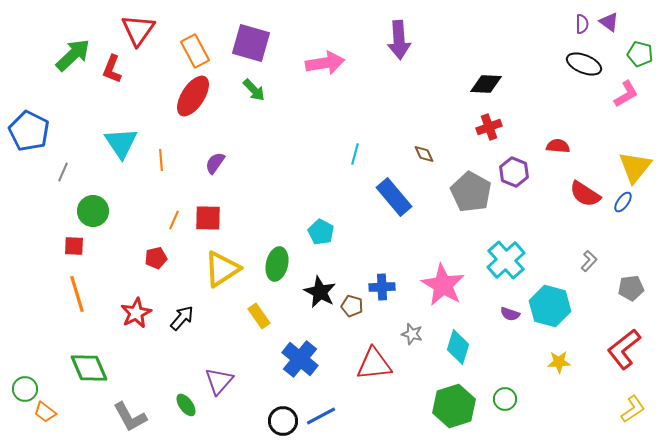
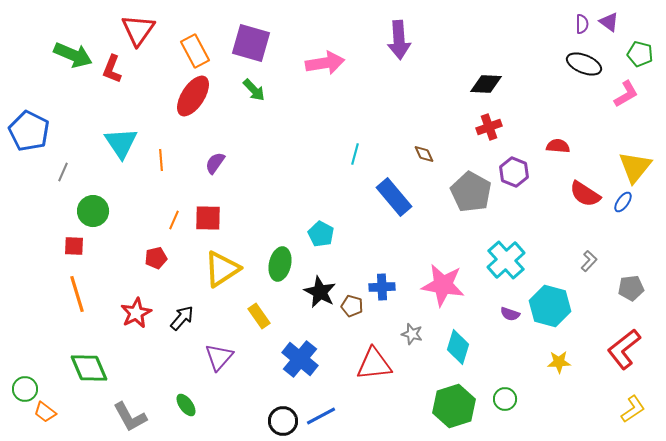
green arrow at (73, 55): rotated 66 degrees clockwise
cyan pentagon at (321, 232): moved 2 px down
green ellipse at (277, 264): moved 3 px right
pink star at (443, 285): rotated 21 degrees counterclockwise
purple triangle at (219, 381): moved 24 px up
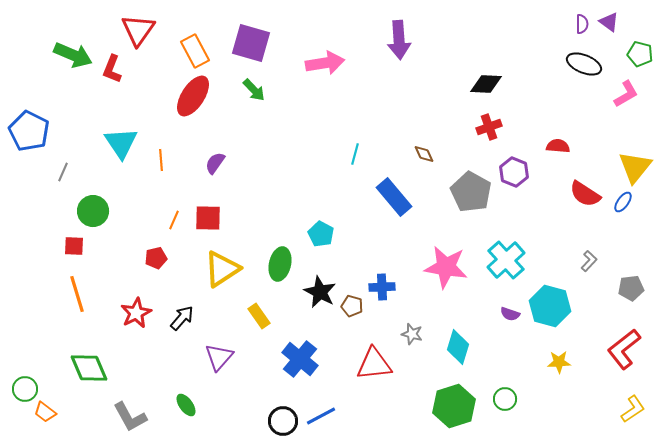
pink star at (443, 285): moved 3 px right, 18 px up
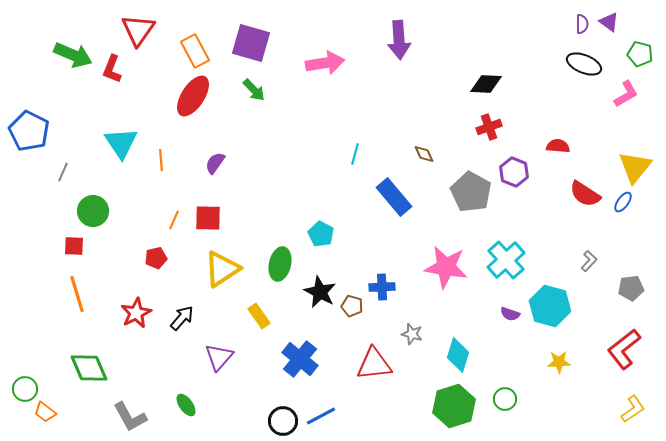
cyan diamond at (458, 347): moved 8 px down
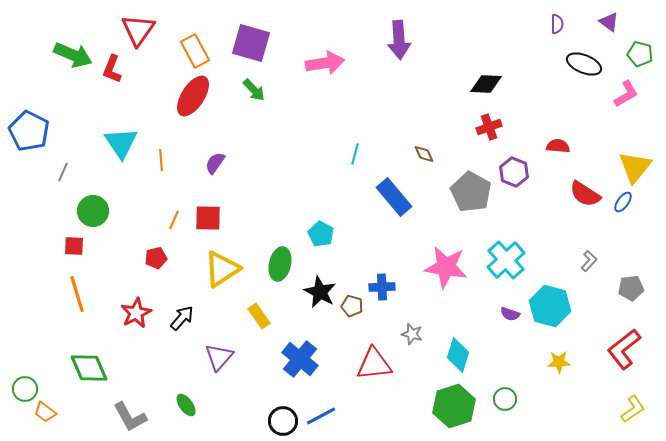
purple semicircle at (582, 24): moved 25 px left
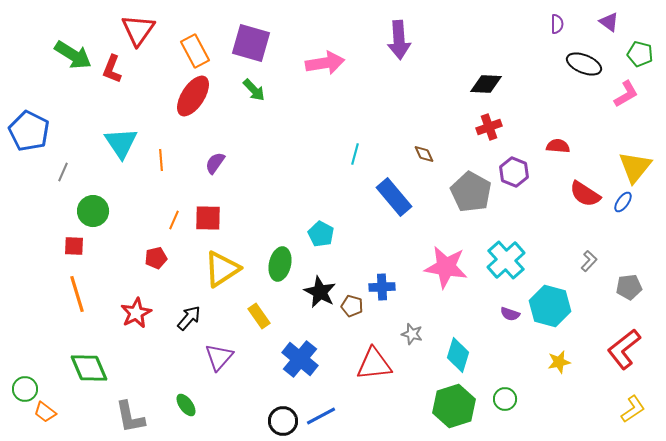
green arrow at (73, 55): rotated 9 degrees clockwise
gray pentagon at (631, 288): moved 2 px left, 1 px up
black arrow at (182, 318): moved 7 px right
yellow star at (559, 362): rotated 10 degrees counterclockwise
gray L-shape at (130, 417): rotated 18 degrees clockwise
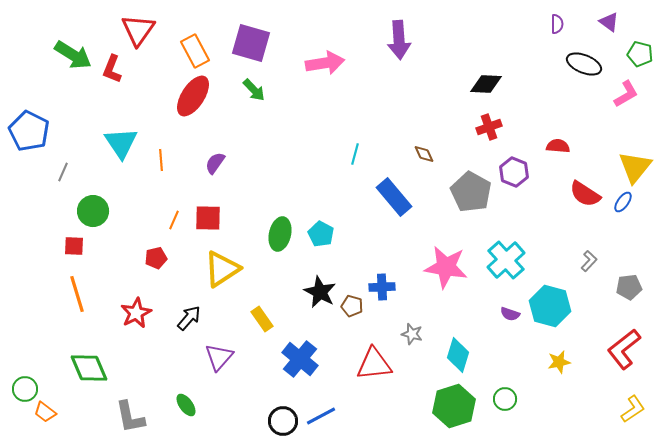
green ellipse at (280, 264): moved 30 px up
yellow rectangle at (259, 316): moved 3 px right, 3 px down
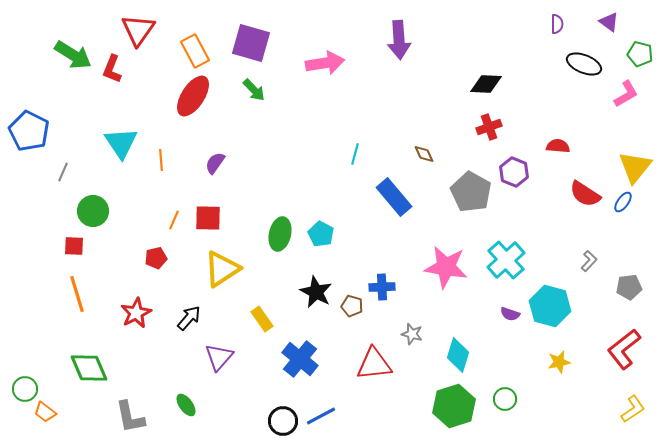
black star at (320, 292): moved 4 px left
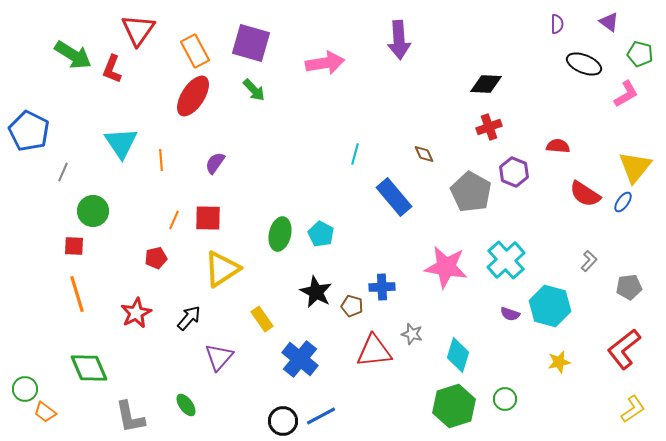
red triangle at (374, 364): moved 13 px up
